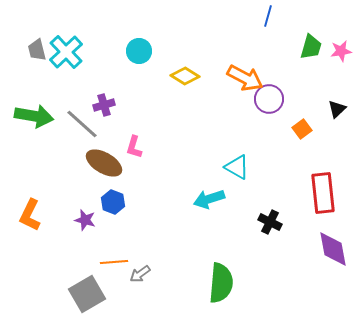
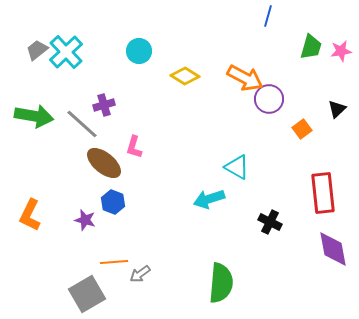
gray trapezoid: rotated 65 degrees clockwise
brown ellipse: rotated 9 degrees clockwise
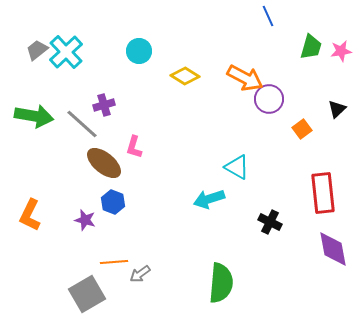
blue line: rotated 40 degrees counterclockwise
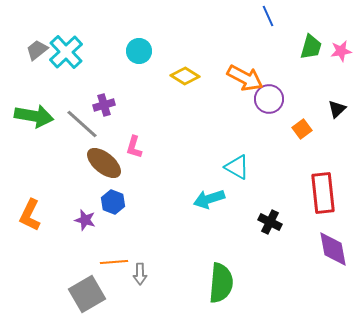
gray arrow: rotated 55 degrees counterclockwise
